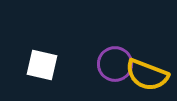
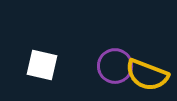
purple circle: moved 2 px down
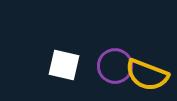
white square: moved 22 px right
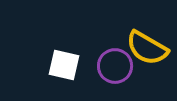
yellow semicircle: moved 27 px up; rotated 9 degrees clockwise
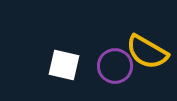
yellow semicircle: moved 4 px down
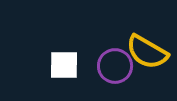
white square: rotated 12 degrees counterclockwise
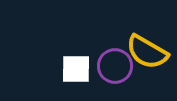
white square: moved 12 px right, 4 px down
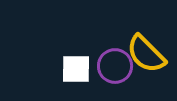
yellow semicircle: moved 1 px left, 2 px down; rotated 15 degrees clockwise
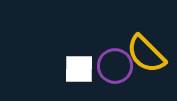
white square: moved 3 px right
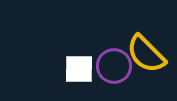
purple circle: moved 1 px left
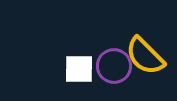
yellow semicircle: moved 1 px left, 2 px down
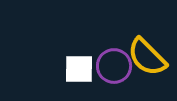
yellow semicircle: moved 2 px right, 1 px down
